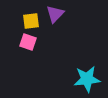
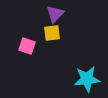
yellow square: moved 21 px right, 12 px down
pink square: moved 1 px left, 4 px down
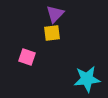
pink square: moved 11 px down
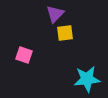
yellow square: moved 13 px right
pink square: moved 3 px left, 2 px up
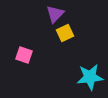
yellow square: rotated 18 degrees counterclockwise
cyan star: moved 3 px right, 2 px up
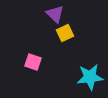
purple triangle: rotated 30 degrees counterclockwise
pink square: moved 9 px right, 7 px down
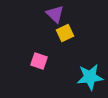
pink square: moved 6 px right, 1 px up
